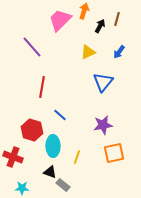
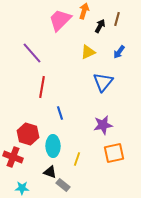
purple line: moved 6 px down
blue line: moved 2 px up; rotated 32 degrees clockwise
red hexagon: moved 4 px left, 4 px down
yellow line: moved 2 px down
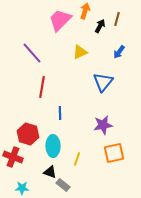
orange arrow: moved 1 px right
yellow triangle: moved 8 px left
blue line: rotated 16 degrees clockwise
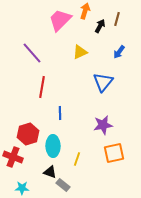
red hexagon: rotated 25 degrees clockwise
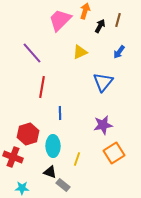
brown line: moved 1 px right, 1 px down
orange square: rotated 20 degrees counterclockwise
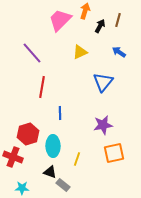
blue arrow: rotated 88 degrees clockwise
orange square: rotated 20 degrees clockwise
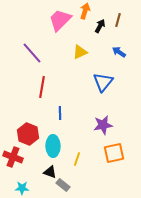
red hexagon: rotated 20 degrees counterclockwise
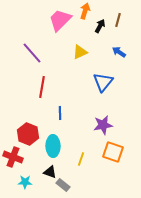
orange square: moved 1 px left, 1 px up; rotated 30 degrees clockwise
yellow line: moved 4 px right
cyan star: moved 3 px right, 6 px up
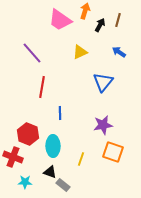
pink trapezoid: rotated 100 degrees counterclockwise
black arrow: moved 1 px up
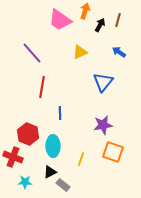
black triangle: rotated 48 degrees counterclockwise
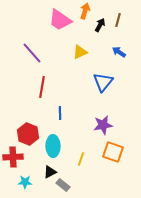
red cross: rotated 24 degrees counterclockwise
